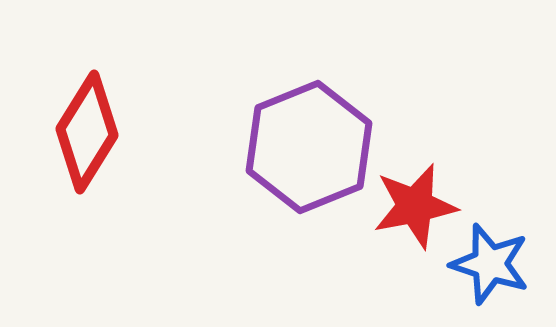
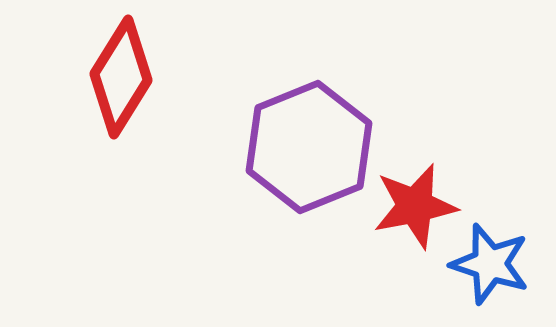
red diamond: moved 34 px right, 55 px up
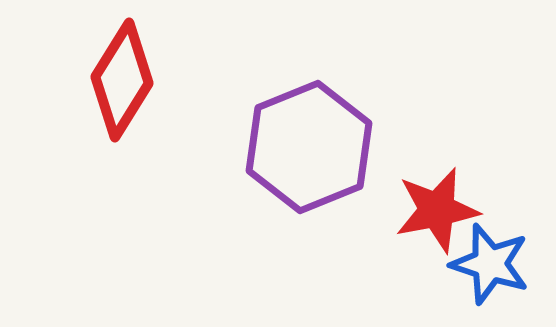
red diamond: moved 1 px right, 3 px down
red star: moved 22 px right, 4 px down
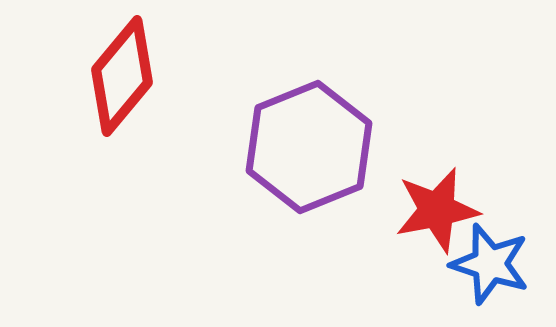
red diamond: moved 4 px up; rotated 8 degrees clockwise
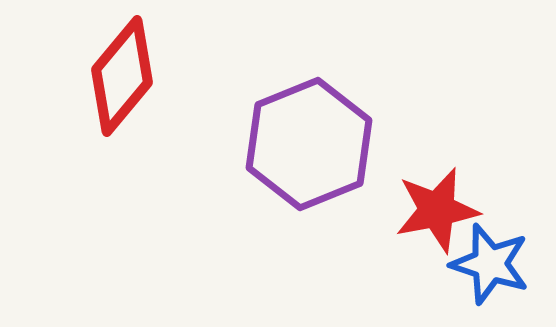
purple hexagon: moved 3 px up
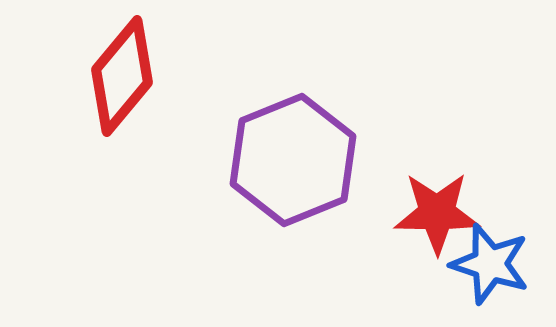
purple hexagon: moved 16 px left, 16 px down
red star: moved 3 px down; rotated 12 degrees clockwise
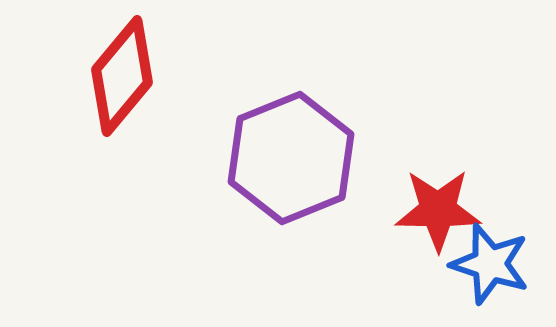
purple hexagon: moved 2 px left, 2 px up
red star: moved 1 px right, 3 px up
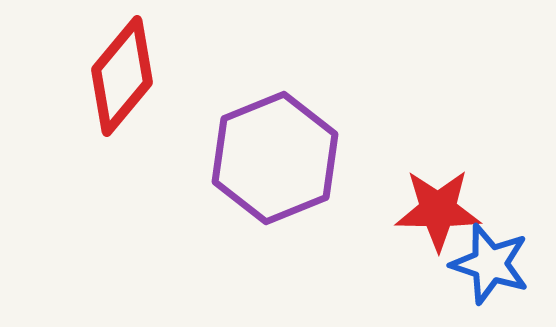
purple hexagon: moved 16 px left
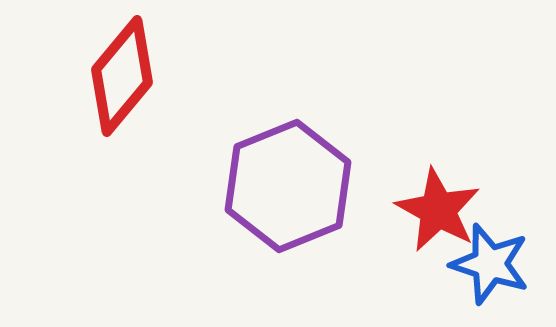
purple hexagon: moved 13 px right, 28 px down
red star: rotated 28 degrees clockwise
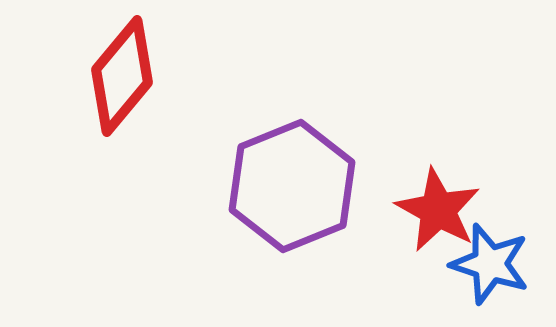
purple hexagon: moved 4 px right
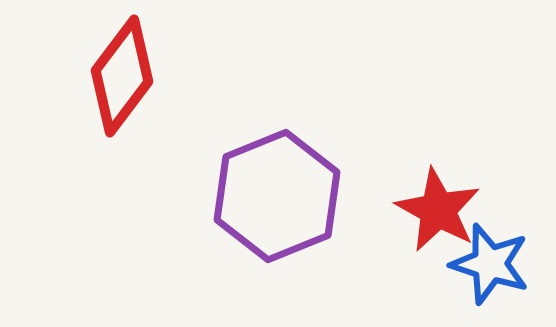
red diamond: rotated 3 degrees counterclockwise
purple hexagon: moved 15 px left, 10 px down
